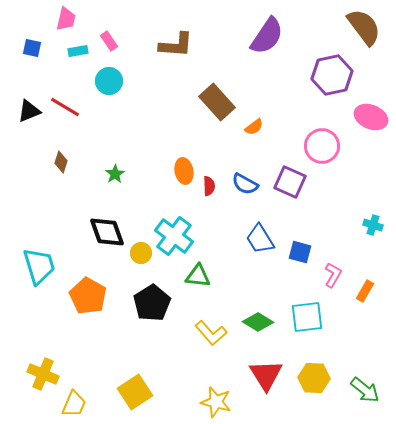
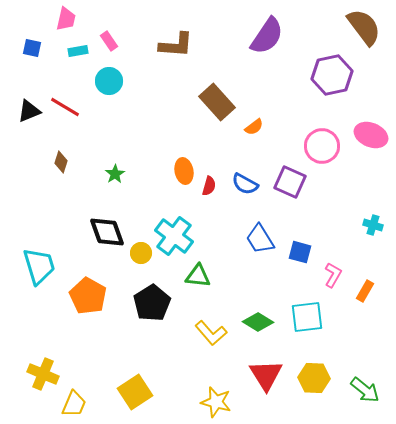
pink ellipse at (371, 117): moved 18 px down
red semicircle at (209, 186): rotated 18 degrees clockwise
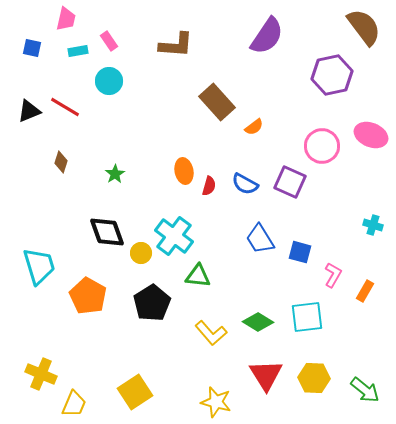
yellow cross at (43, 374): moved 2 px left
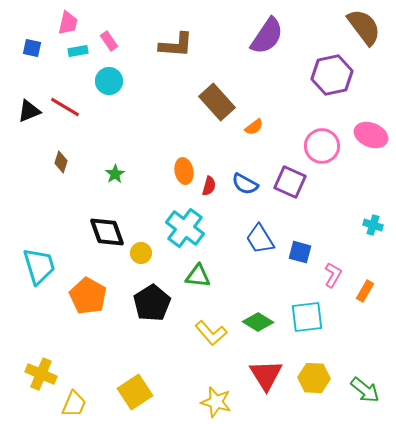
pink trapezoid at (66, 19): moved 2 px right, 4 px down
cyan cross at (174, 236): moved 11 px right, 8 px up
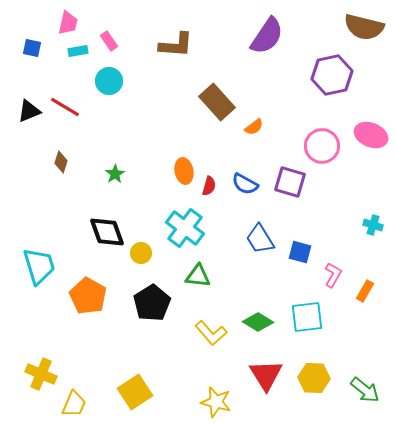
brown semicircle at (364, 27): rotated 141 degrees clockwise
purple square at (290, 182): rotated 8 degrees counterclockwise
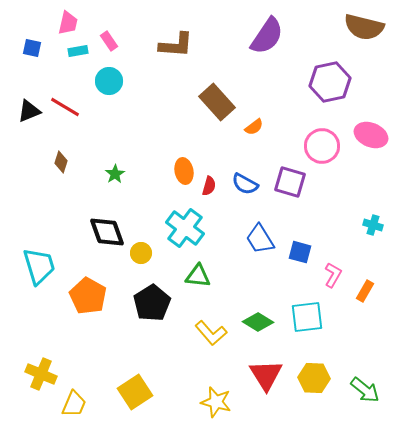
purple hexagon at (332, 75): moved 2 px left, 7 px down
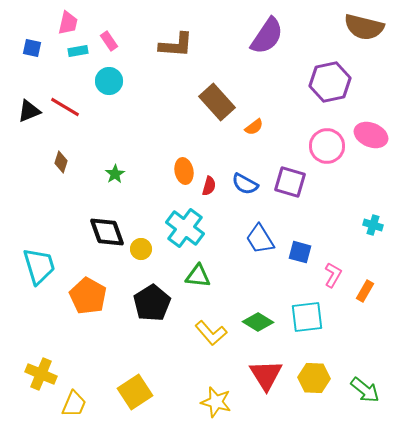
pink circle at (322, 146): moved 5 px right
yellow circle at (141, 253): moved 4 px up
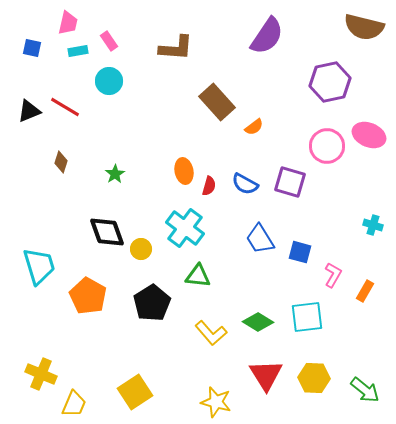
brown L-shape at (176, 45): moved 3 px down
pink ellipse at (371, 135): moved 2 px left
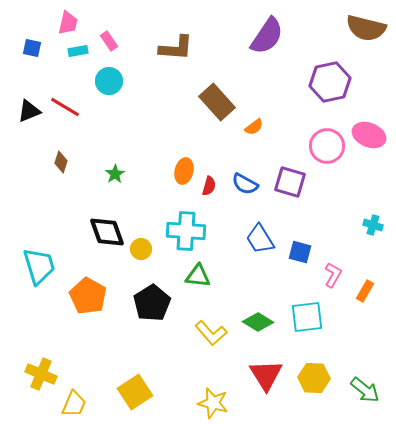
brown semicircle at (364, 27): moved 2 px right, 1 px down
orange ellipse at (184, 171): rotated 25 degrees clockwise
cyan cross at (185, 228): moved 1 px right, 3 px down; rotated 33 degrees counterclockwise
yellow star at (216, 402): moved 3 px left, 1 px down
